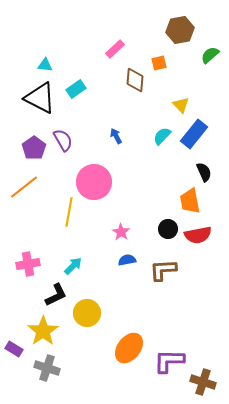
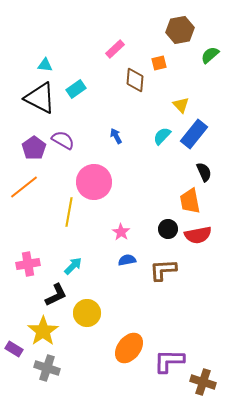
purple semicircle: rotated 30 degrees counterclockwise
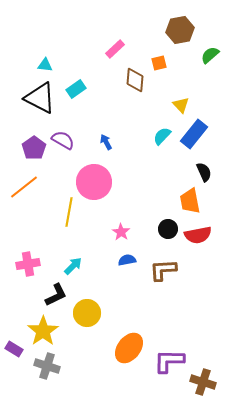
blue arrow: moved 10 px left, 6 px down
gray cross: moved 2 px up
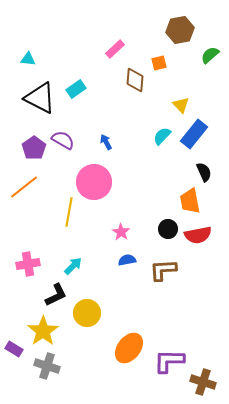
cyan triangle: moved 17 px left, 6 px up
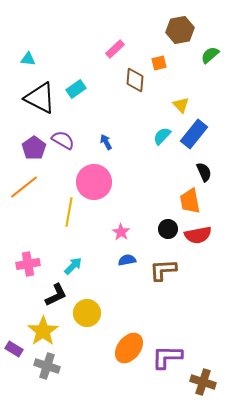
purple L-shape: moved 2 px left, 4 px up
